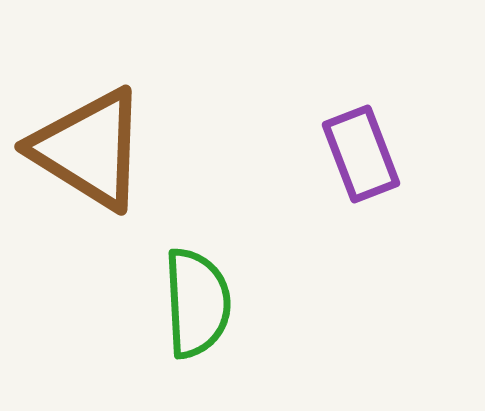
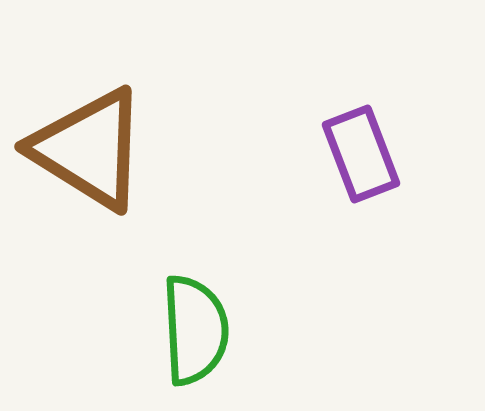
green semicircle: moved 2 px left, 27 px down
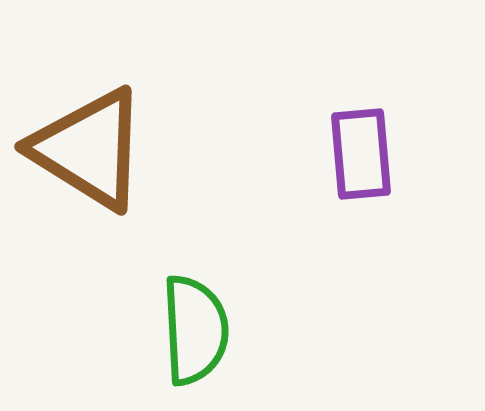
purple rectangle: rotated 16 degrees clockwise
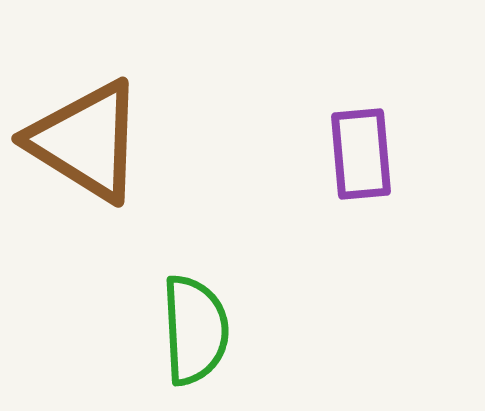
brown triangle: moved 3 px left, 8 px up
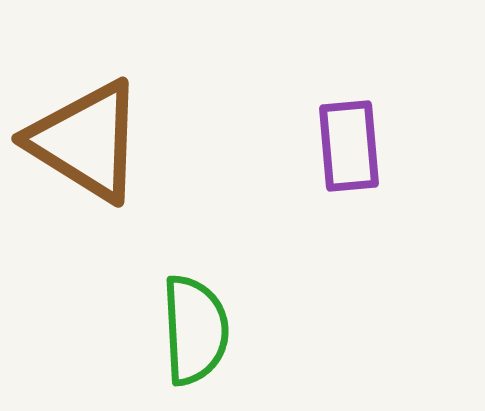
purple rectangle: moved 12 px left, 8 px up
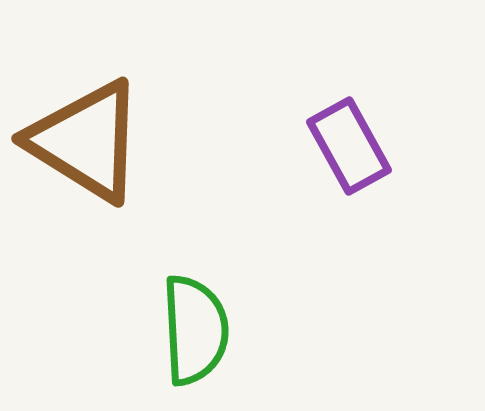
purple rectangle: rotated 24 degrees counterclockwise
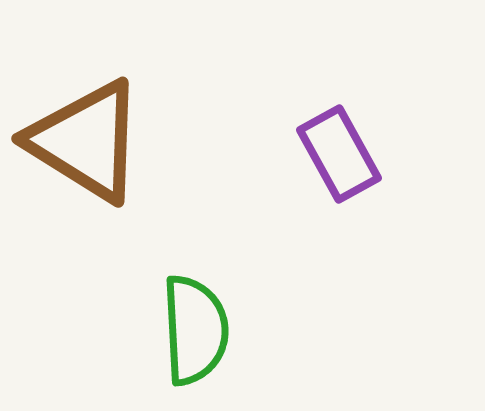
purple rectangle: moved 10 px left, 8 px down
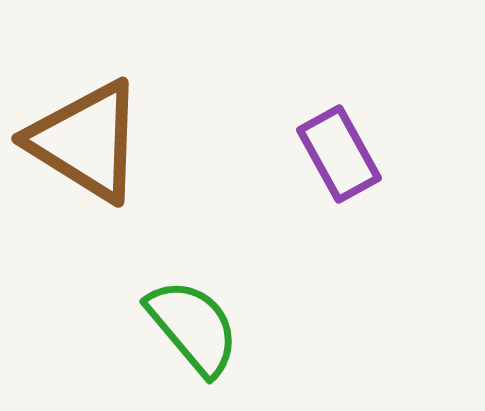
green semicircle: moved 2 px left, 3 px up; rotated 37 degrees counterclockwise
